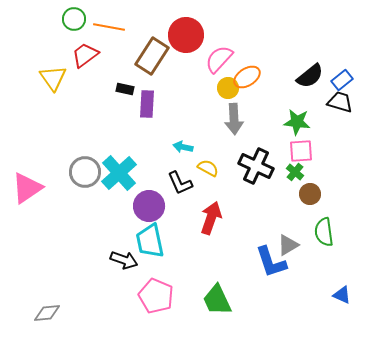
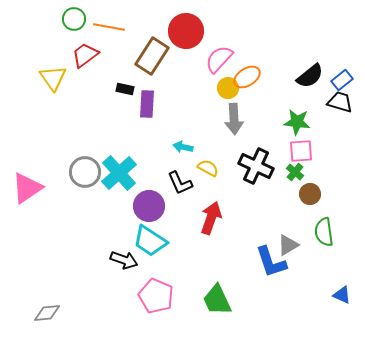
red circle: moved 4 px up
cyan trapezoid: rotated 45 degrees counterclockwise
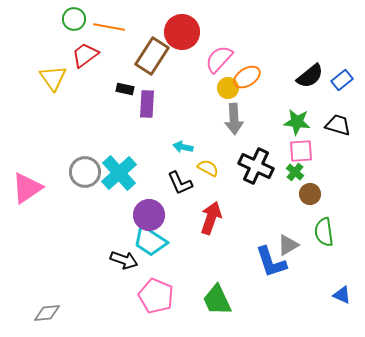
red circle: moved 4 px left, 1 px down
black trapezoid: moved 2 px left, 23 px down
purple circle: moved 9 px down
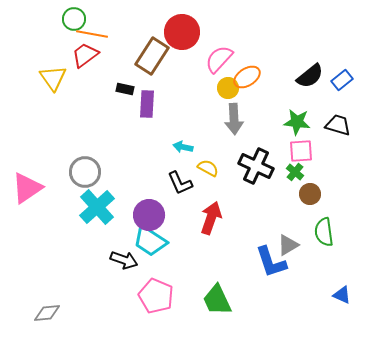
orange line: moved 17 px left, 7 px down
cyan cross: moved 22 px left, 34 px down
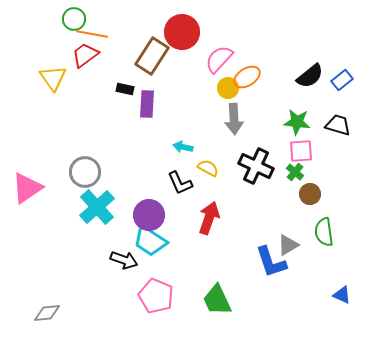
red arrow: moved 2 px left
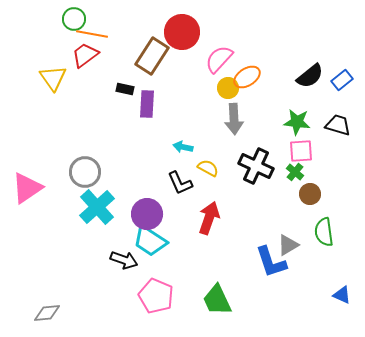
purple circle: moved 2 px left, 1 px up
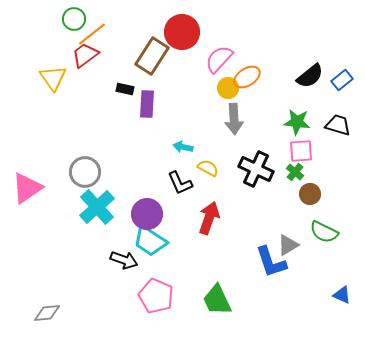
orange line: rotated 48 degrees counterclockwise
black cross: moved 3 px down
green semicircle: rotated 56 degrees counterclockwise
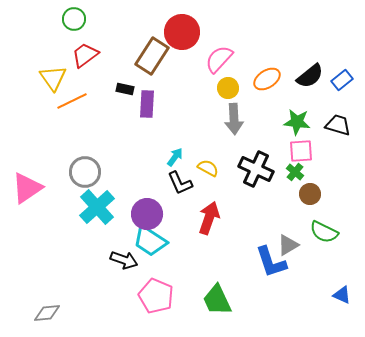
orange line: moved 20 px left, 67 px down; rotated 12 degrees clockwise
orange ellipse: moved 20 px right, 2 px down
cyan arrow: moved 8 px left, 10 px down; rotated 114 degrees clockwise
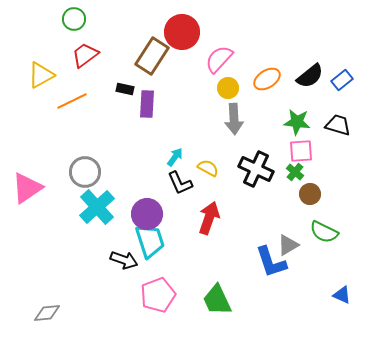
yellow triangle: moved 12 px left, 3 px up; rotated 36 degrees clockwise
cyan trapezoid: rotated 141 degrees counterclockwise
pink pentagon: moved 2 px right, 1 px up; rotated 28 degrees clockwise
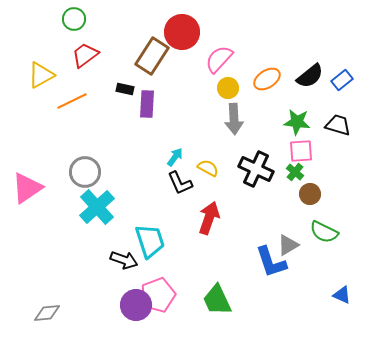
purple circle: moved 11 px left, 91 px down
